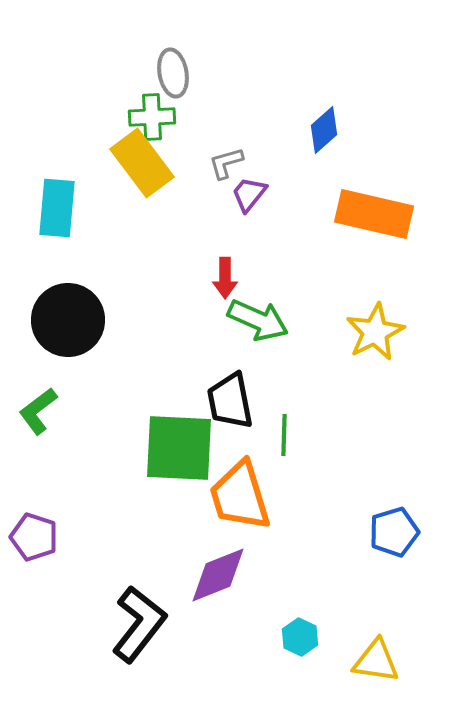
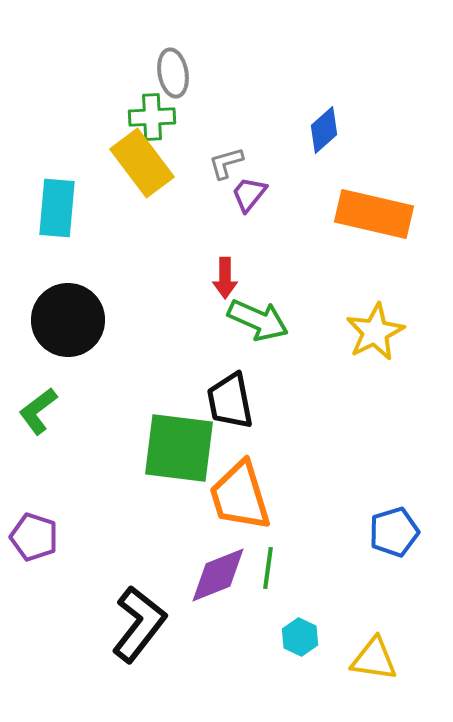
green line: moved 16 px left, 133 px down; rotated 6 degrees clockwise
green square: rotated 4 degrees clockwise
yellow triangle: moved 2 px left, 2 px up
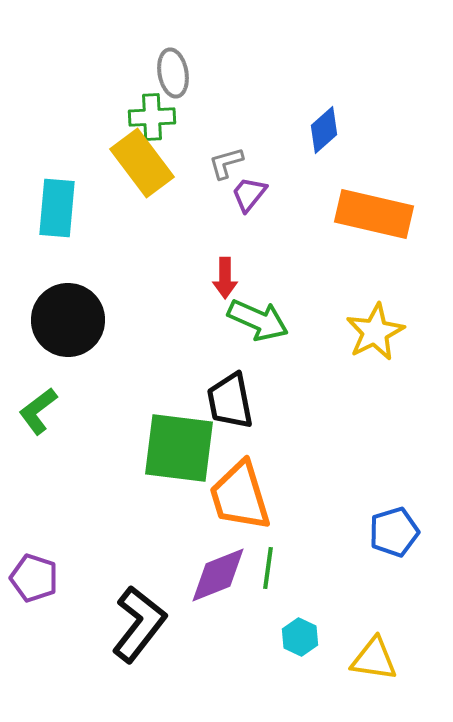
purple pentagon: moved 41 px down
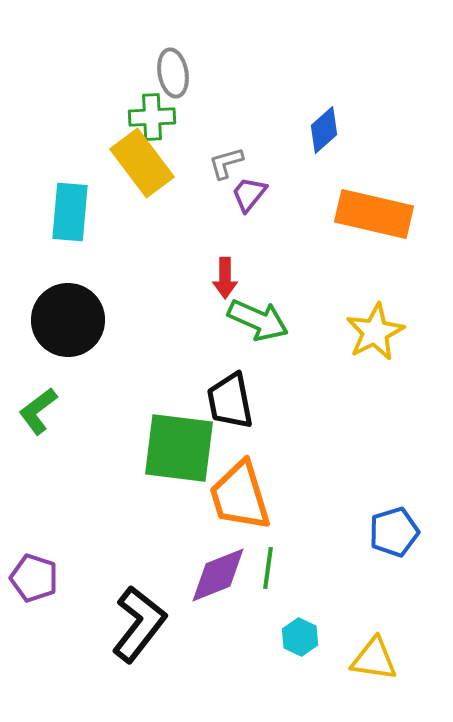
cyan rectangle: moved 13 px right, 4 px down
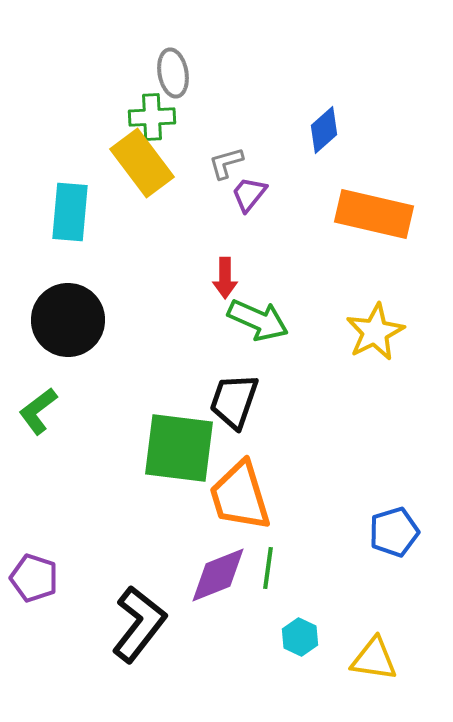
black trapezoid: moved 4 px right; rotated 30 degrees clockwise
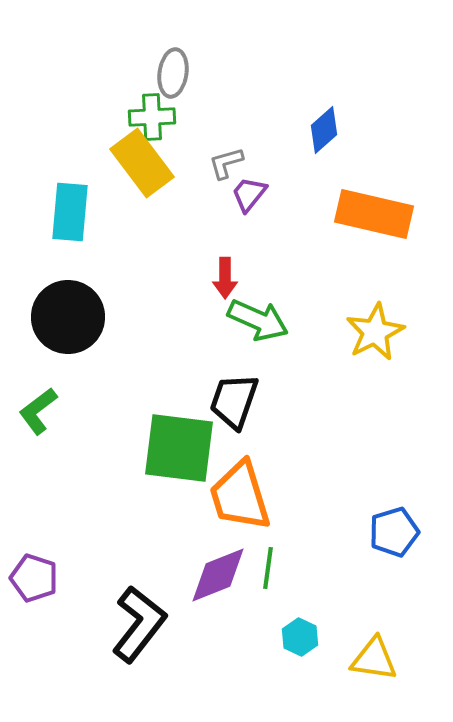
gray ellipse: rotated 18 degrees clockwise
black circle: moved 3 px up
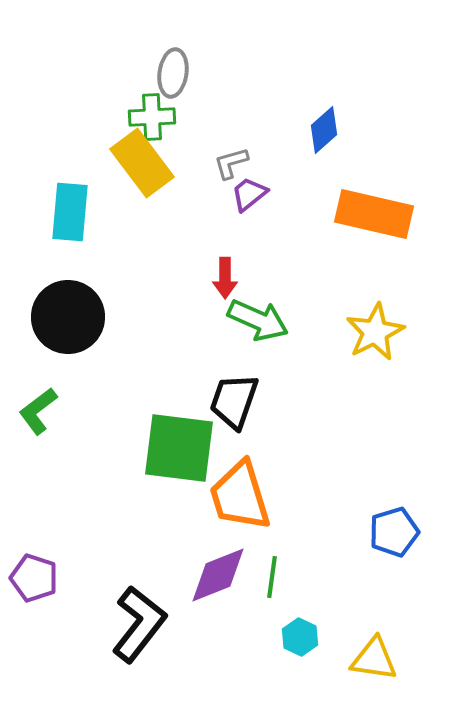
gray L-shape: moved 5 px right
purple trapezoid: rotated 12 degrees clockwise
green line: moved 4 px right, 9 px down
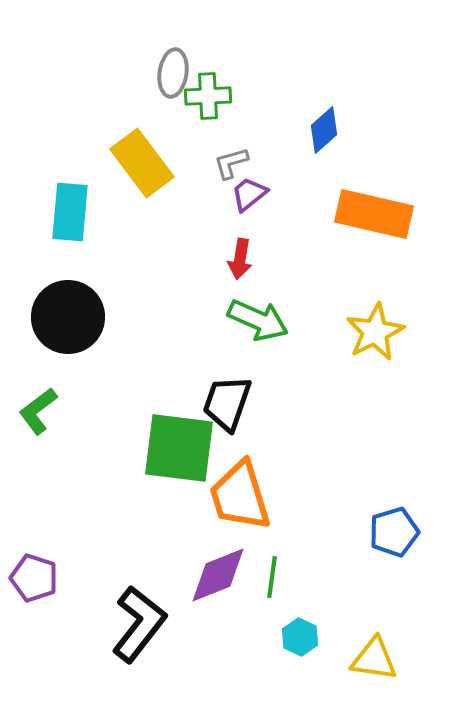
green cross: moved 56 px right, 21 px up
red arrow: moved 15 px right, 19 px up; rotated 9 degrees clockwise
black trapezoid: moved 7 px left, 2 px down
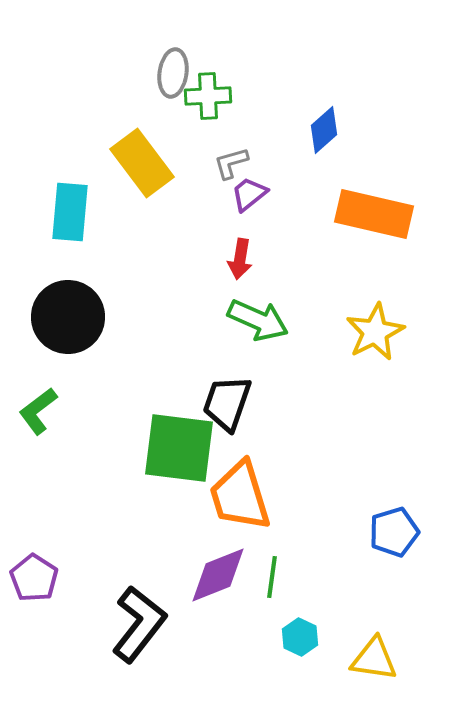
purple pentagon: rotated 15 degrees clockwise
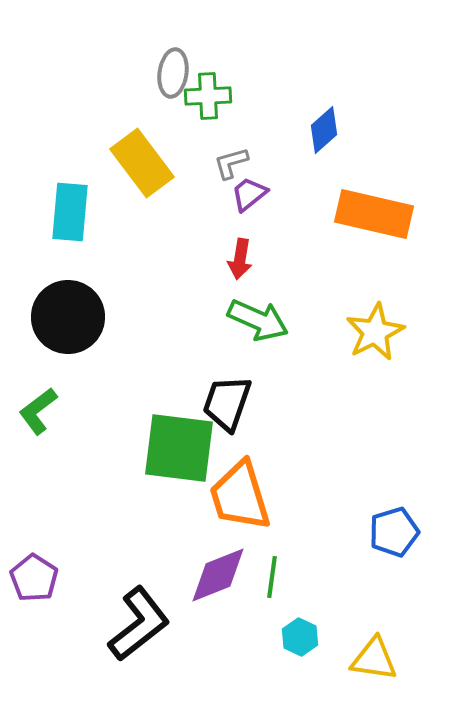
black L-shape: rotated 14 degrees clockwise
